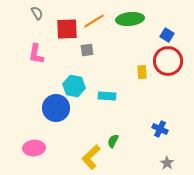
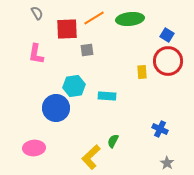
orange line: moved 3 px up
cyan hexagon: rotated 20 degrees counterclockwise
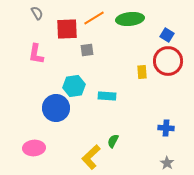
blue cross: moved 6 px right, 1 px up; rotated 21 degrees counterclockwise
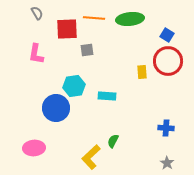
orange line: rotated 35 degrees clockwise
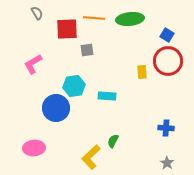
pink L-shape: moved 3 px left, 10 px down; rotated 50 degrees clockwise
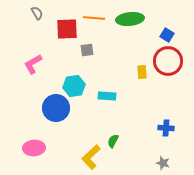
gray star: moved 4 px left; rotated 16 degrees counterclockwise
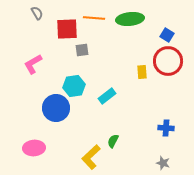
gray square: moved 5 px left
cyan rectangle: rotated 42 degrees counterclockwise
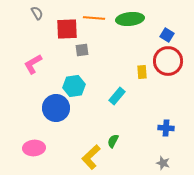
cyan rectangle: moved 10 px right; rotated 12 degrees counterclockwise
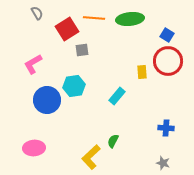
red square: rotated 30 degrees counterclockwise
blue circle: moved 9 px left, 8 px up
